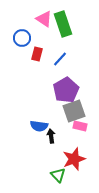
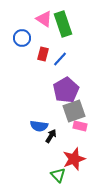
red rectangle: moved 6 px right
black arrow: rotated 40 degrees clockwise
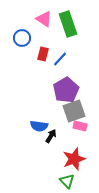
green rectangle: moved 5 px right
green triangle: moved 9 px right, 6 px down
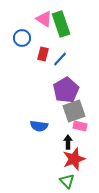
green rectangle: moved 7 px left
black arrow: moved 17 px right, 6 px down; rotated 32 degrees counterclockwise
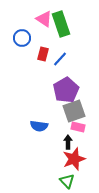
pink rectangle: moved 2 px left, 1 px down
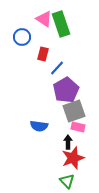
blue circle: moved 1 px up
blue line: moved 3 px left, 9 px down
red star: moved 1 px left, 1 px up
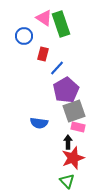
pink triangle: moved 1 px up
blue circle: moved 2 px right, 1 px up
blue semicircle: moved 3 px up
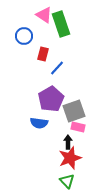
pink triangle: moved 3 px up
purple pentagon: moved 15 px left, 9 px down
red star: moved 3 px left
